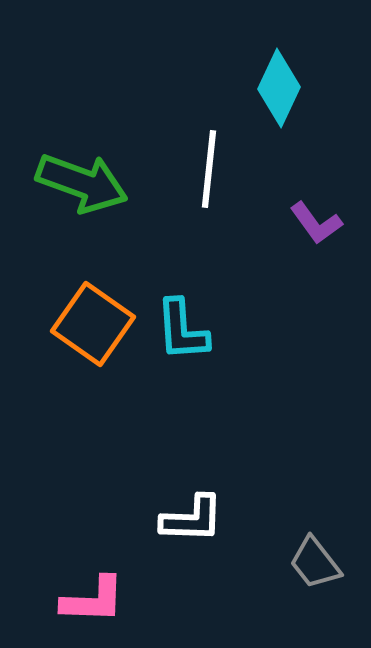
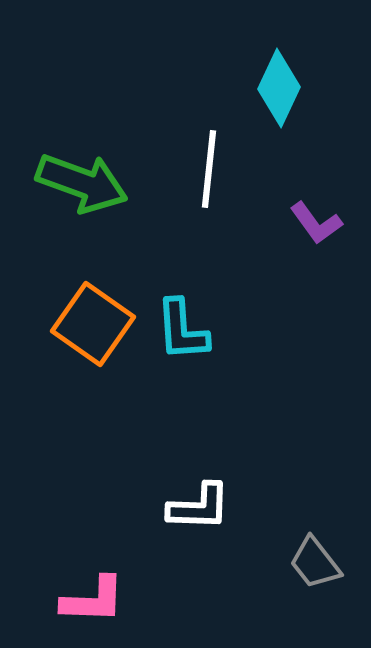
white L-shape: moved 7 px right, 12 px up
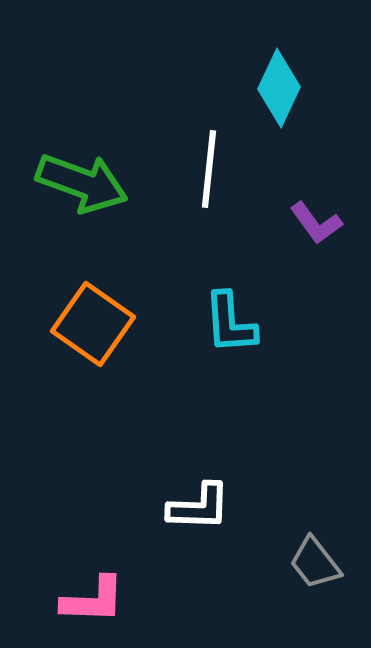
cyan L-shape: moved 48 px right, 7 px up
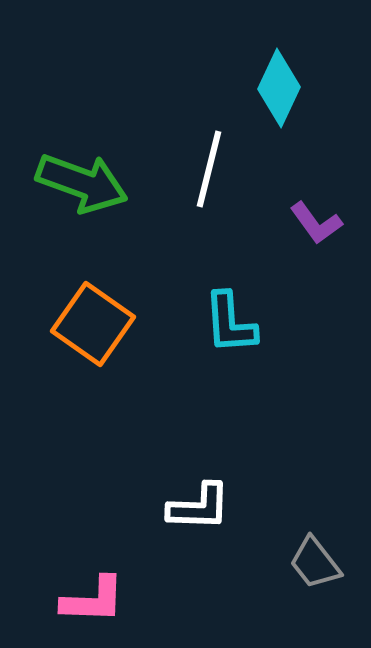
white line: rotated 8 degrees clockwise
